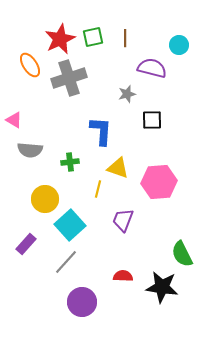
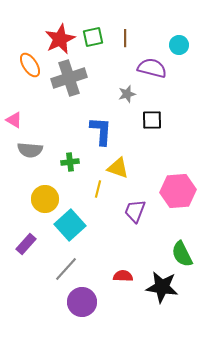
pink hexagon: moved 19 px right, 9 px down
purple trapezoid: moved 12 px right, 9 px up
gray line: moved 7 px down
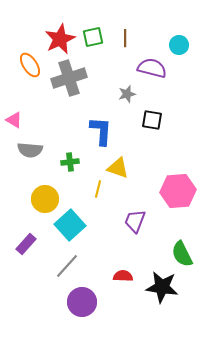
black square: rotated 10 degrees clockwise
purple trapezoid: moved 10 px down
gray line: moved 1 px right, 3 px up
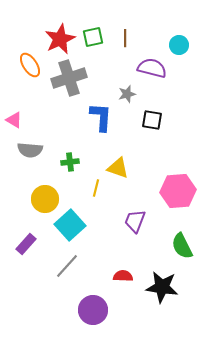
blue L-shape: moved 14 px up
yellow line: moved 2 px left, 1 px up
green semicircle: moved 8 px up
purple circle: moved 11 px right, 8 px down
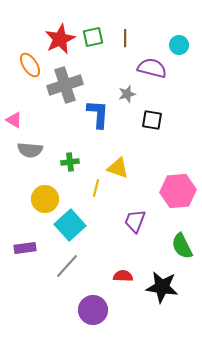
gray cross: moved 4 px left, 7 px down
blue L-shape: moved 3 px left, 3 px up
purple rectangle: moved 1 px left, 4 px down; rotated 40 degrees clockwise
